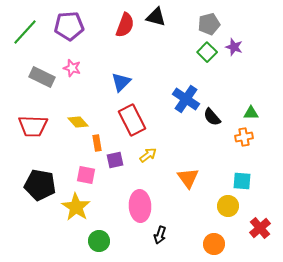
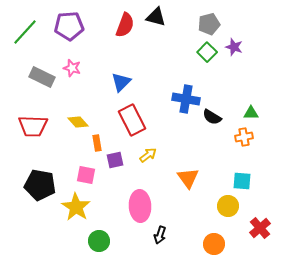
blue cross: rotated 24 degrees counterclockwise
black semicircle: rotated 18 degrees counterclockwise
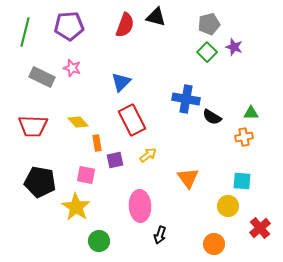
green line: rotated 28 degrees counterclockwise
black pentagon: moved 3 px up
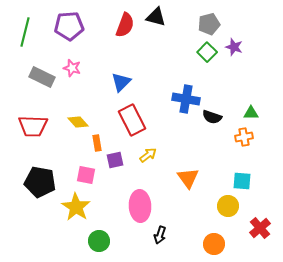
black semicircle: rotated 12 degrees counterclockwise
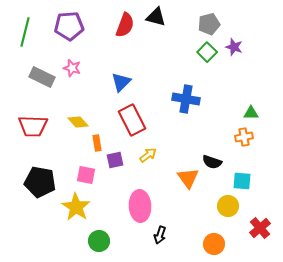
black semicircle: moved 45 px down
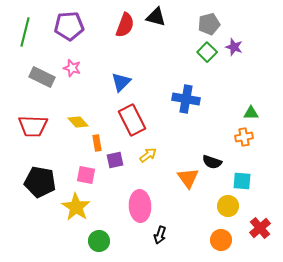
orange circle: moved 7 px right, 4 px up
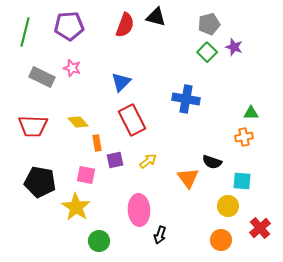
yellow arrow: moved 6 px down
pink ellipse: moved 1 px left, 4 px down
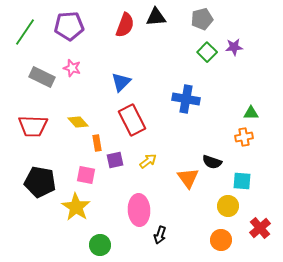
black triangle: rotated 20 degrees counterclockwise
gray pentagon: moved 7 px left, 5 px up
green line: rotated 20 degrees clockwise
purple star: rotated 24 degrees counterclockwise
green circle: moved 1 px right, 4 px down
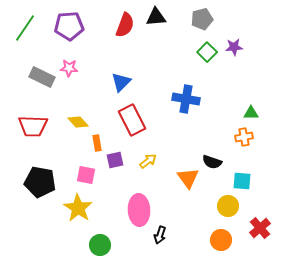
green line: moved 4 px up
pink star: moved 3 px left; rotated 12 degrees counterclockwise
yellow star: moved 2 px right, 1 px down
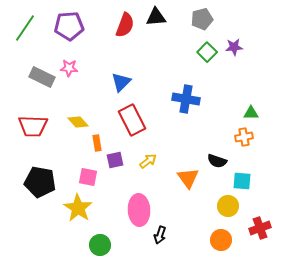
black semicircle: moved 5 px right, 1 px up
pink square: moved 2 px right, 2 px down
red cross: rotated 20 degrees clockwise
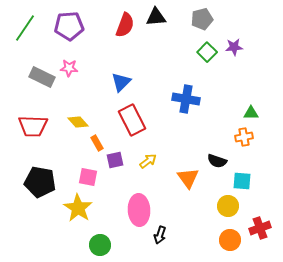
orange rectangle: rotated 21 degrees counterclockwise
orange circle: moved 9 px right
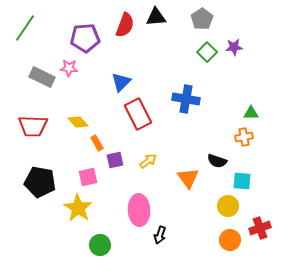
gray pentagon: rotated 20 degrees counterclockwise
purple pentagon: moved 16 px right, 12 px down
red rectangle: moved 6 px right, 6 px up
pink square: rotated 24 degrees counterclockwise
